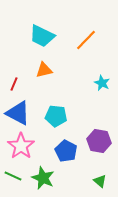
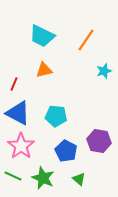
orange line: rotated 10 degrees counterclockwise
cyan star: moved 2 px right, 12 px up; rotated 28 degrees clockwise
green triangle: moved 21 px left, 2 px up
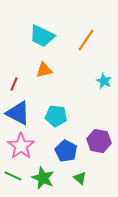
cyan star: moved 10 px down; rotated 28 degrees counterclockwise
green triangle: moved 1 px right, 1 px up
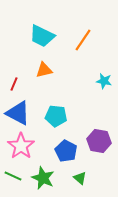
orange line: moved 3 px left
cyan star: rotated 14 degrees counterclockwise
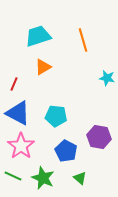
cyan trapezoid: moved 4 px left; rotated 136 degrees clockwise
orange line: rotated 50 degrees counterclockwise
orange triangle: moved 1 px left, 3 px up; rotated 18 degrees counterclockwise
cyan star: moved 3 px right, 3 px up
purple hexagon: moved 4 px up
